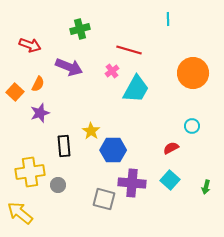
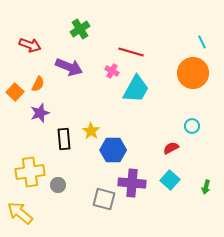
cyan line: moved 34 px right, 23 px down; rotated 24 degrees counterclockwise
green cross: rotated 18 degrees counterclockwise
red line: moved 2 px right, 2 px down
pink cross: rotated 24 degrees counterclockwise
black rectangle: moved 7 px up
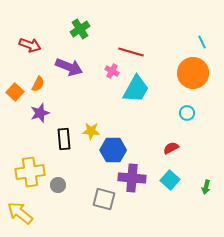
cyan circle: moved 5 px left, 13 px up
yellow star: rotated 30 degrees counterclockwise
purple cross: moved 5 px up
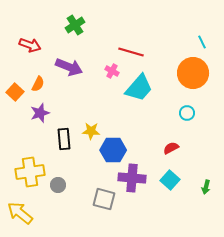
green cross: moved 5 px left, 4 px up
cyan trapezoid: moved 3 px right, 1 px up; rotated 12 degrees clockwise
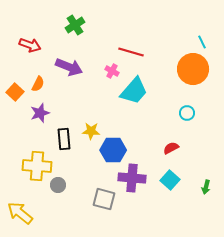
orange circle: moved 4 px up
cyan trapezoid: moved 5 px left, 3 px down
yellow cross: moved 7 px right, 6 px up; rotated 12 degrees clockwise
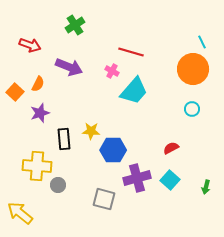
cyan circle: moved 5 px right, 4 px up
purple cross: moved 5 px right; rotated 20 degrees counterclockwise
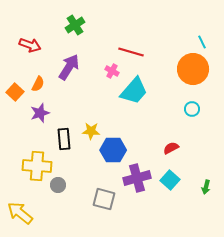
purple arrow: rotated 80 degrees counterclockwise
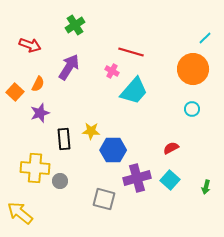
cyan line: moved 3 px right, 4 px up; rotated 72 degrees clockwise
yellow cross: moved 2 px left, 2 px down
gray circle: moved 2 px right, 4 px up
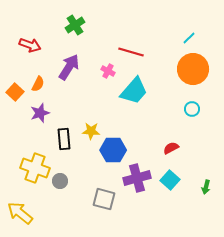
cyan line: moved 16 px left
pink cross: moved 4 px left
yellow cross: rotated 16 degrees clockwise
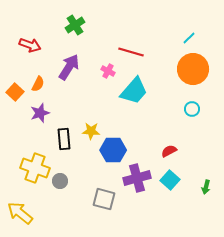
red semicircle: moved 2 px left, 3 px down
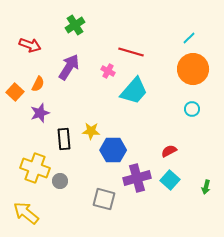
yellow arrow: moved 6 px right
